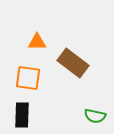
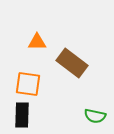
brown rectangle: moved 1 px left
orange square: moved 6 px down
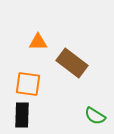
orange triangle: moved 1 px right
green semicircle: rotated 20 degrees clockwise
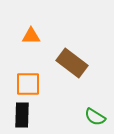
orange triangle: moved 7 px left, 6 px up
orange square: rotated 8 degrees counterclockwise
green semicircle: moved 1 px down
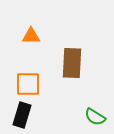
brown rectangle: rotated 56 degrees clockwise
black rectangle: rotated 15 degrees clockwise
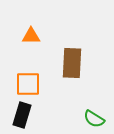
green semicircle: moved 1 px left, 2 px down
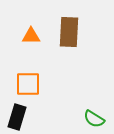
brown rectangle: moved 3 px left, 31 px up
black rectangle: moved 5 px left, 2 px down
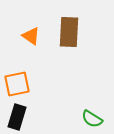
orange triangle: rotated 36 degrees clockwise
orange square: moved 11 px left; rotated 12 degrees counterclockwise
green semicircle: moved 2 px left
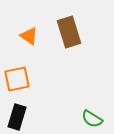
brown rectangle: rotated 20 degrees counterclockwise
orange triangle: moved 2 px left
orange square: moved 5 px up
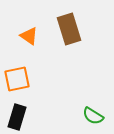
brown rectangle: moved 3 px up
green semicircle: moved 1 px right, 3 px up
